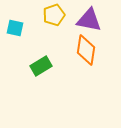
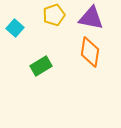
purple triangle: moved 2 px right, 2 px up
cyan square: rotated 30 degrees clockwise
orange diamond: moved 4 px right, 2 px down
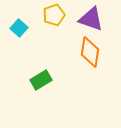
purple triangle: moved 1 px down; rotated 8 degrees clockwise
cyan square: moved 4 px right
green rectangle: moved 14 px down
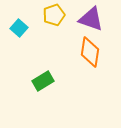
green rectangle: moved 2 px right, 1 px down
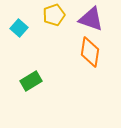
green rectangle: moved 12 px left
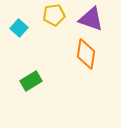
yellow pentagon: rotated 10 degrees clockwise
orange diamond: moved 4 px left, 2 px down
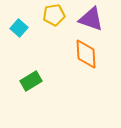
orange diamond: rotated 12 degrees counterclockwise
